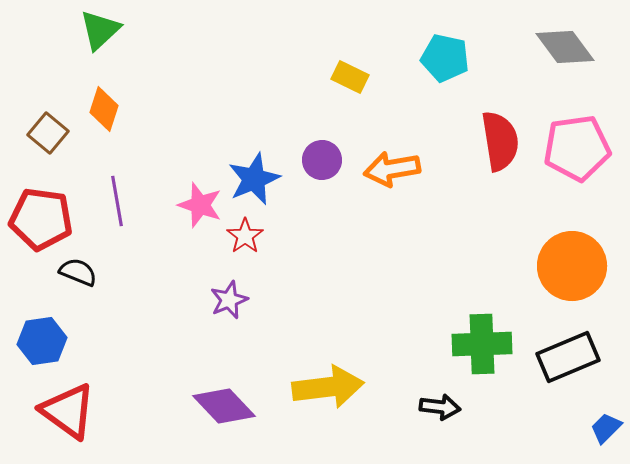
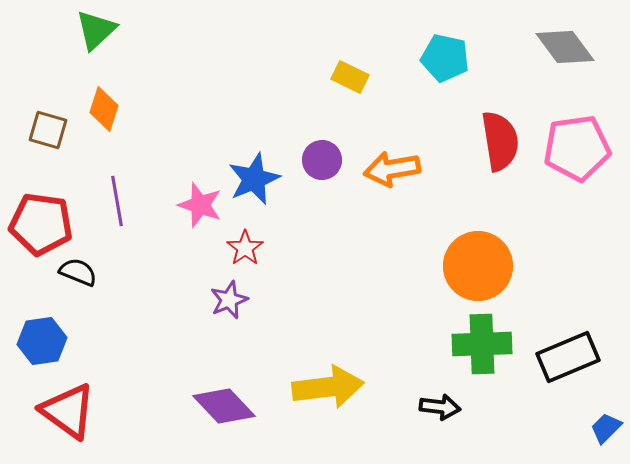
green triangle: moved 4 px left
brown square: moved 3 px up; rotated 24 degrees counterclockwise
red pentagon: moved 5 px down
red star: moved 12 px down
orange circle: moved 94 px left
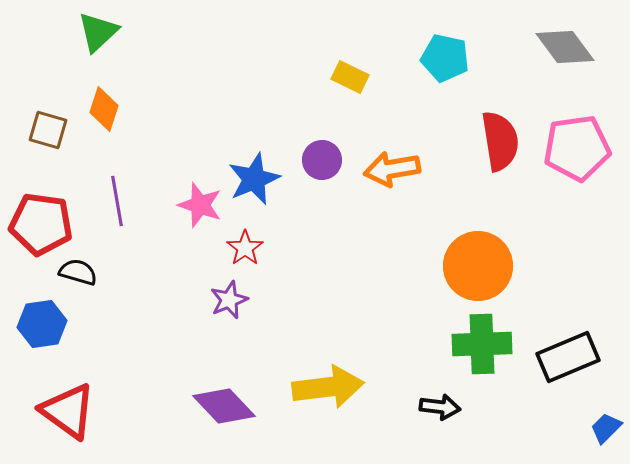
green triangle: moved 2 px right, 2 px down
black semicircle: rotated 6 degrees counterclockwise
blue hexagon: moved 17 px up
